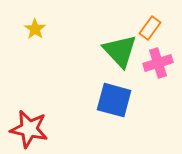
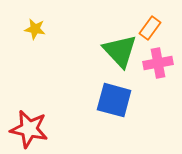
yellow star: rotated 25 degrees counterclockwise
pink cross: rotated 8 degrees clockwise
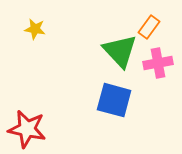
orange rectangle: moved 1 px left, 1 px up
red star: moved 2 px left
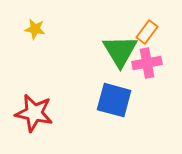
orange rectangle: moved 2 px left, 5 px down
green triangle: rotated 12 degrees clockwise
pink cross: moved 11 px left
red star: moved 7 px right, 16 px up
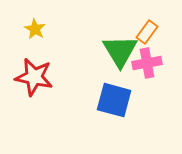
yellow star: rotated 20 degrees clockwise
red star: moved 36 px up
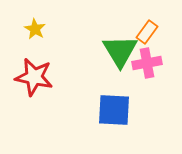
blue square: moved 10 px down; rotated 12 degrees counterclockwise
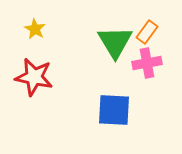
green triangle: moved 5 px left, 9 px up
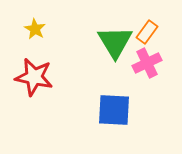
pink cross: rotated 16 degrees counterclockwise
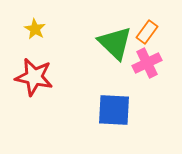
green triangle: moved 1 px down; rotated 15 degrees counterclockwise
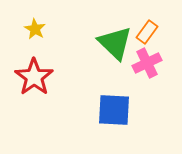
red star: rotated 24 degrees clockwise
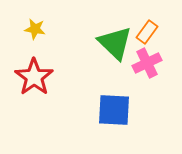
yellow star: rotated 20 degrees counterclockwise
